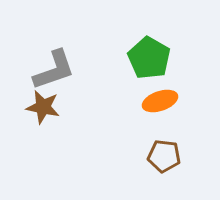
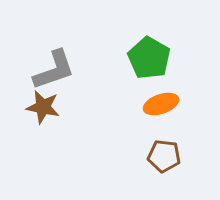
orange ellipse: moved 1 px right, 3 px down
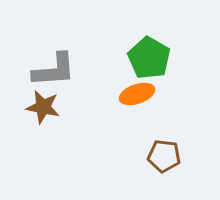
gray L-shape: rotated 15 degrees clockwise
orange ellipse: moved 24 px left, 10 px up
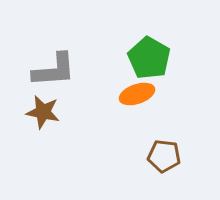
brown star: moved 5 px down
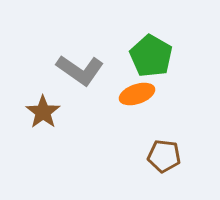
green pentagon: moved 2 px right, 2 px up
gray L-shape: moved 26 px right; rotated 39 degrees clockwise
brown star: rotated 24 degrees clockwise
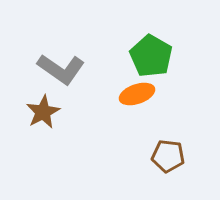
gray L-shape: moved 19 px left, 1 px up
brown star: rotated 8 degrees clockwise
brown pentagon: moved 4 px right
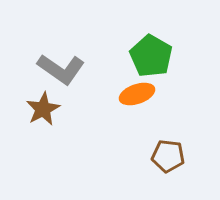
brown star: moved 3 px up
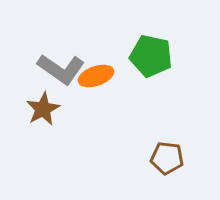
green pentagon: rotated 18 degrees counterclockwise
orange ellipse: moved 41 px left, 18 px up
brown pentagon: moved 1 px left, 2 px down
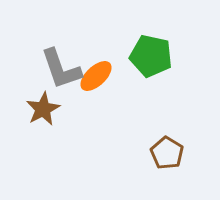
gray L-shape: rotated 36 degrees clockwise
orange ellipse: rotated 24 degrees counterclockwise
brown pentagon: moved 5 px up; rotated 24 degrees clockwise
